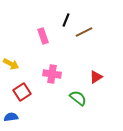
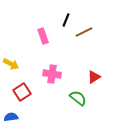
red triangle: moved 2 px left
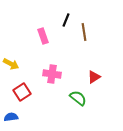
brown line: rotated 72 degrees counterclockwise
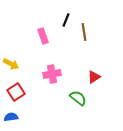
pink cross: rotated 18 degrees counterclockwise
red square: moved 6 px left
